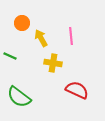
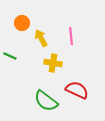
green semicircle: moved 27 px right, 4 px down
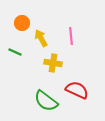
green line: moved 5 px right, 4 px up
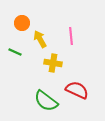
yellow arrow: moved 1 px left, 1 px down
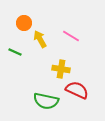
orange circle: moved 2 px right
pink line: rotated 54 degrees counterclockwise
yellow cross: moved 8 px right, 6 px down
green semicircle: rotated 25 degrees counterclockwise
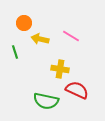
yellow arrow: rotated 48 degrees counterclockwise
green line: rotated 48 degrees clockwise
yellow cross: moved 1 px left
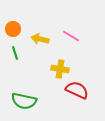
orange circle: moved 11 px left, 6 px down
green line: moved 1 px down
green semicircle: moved 22 px left
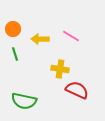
yellow arrow: rotated 12 degrees counterclockwise
green line: moved 1 px down
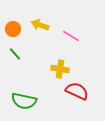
yellow arrow: moved 14 px up; rotated 18 degrees clockwise
green line: rotated 24 degrees counterclockwise
red semicircle: moved 1 px down
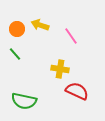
orange circle: moved 4 px right
pink line: rotated 24 degrees clockwise
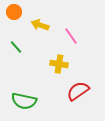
orange circle: moved 3 px left, 17 px up
green line: moved 1 px right, 7 px up
yellow cross: moved 1 px left, 5 px up
red semicircle: moved 1 px right; rotated 60 degrees counterclockwise
